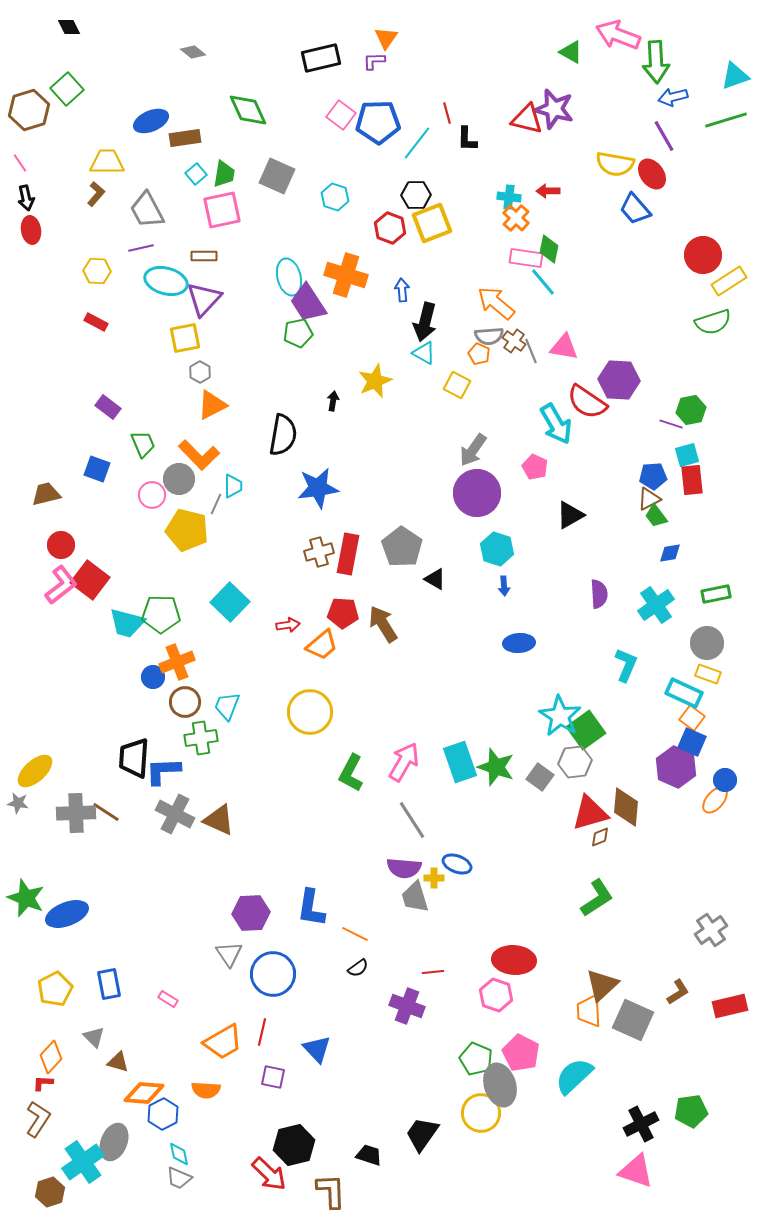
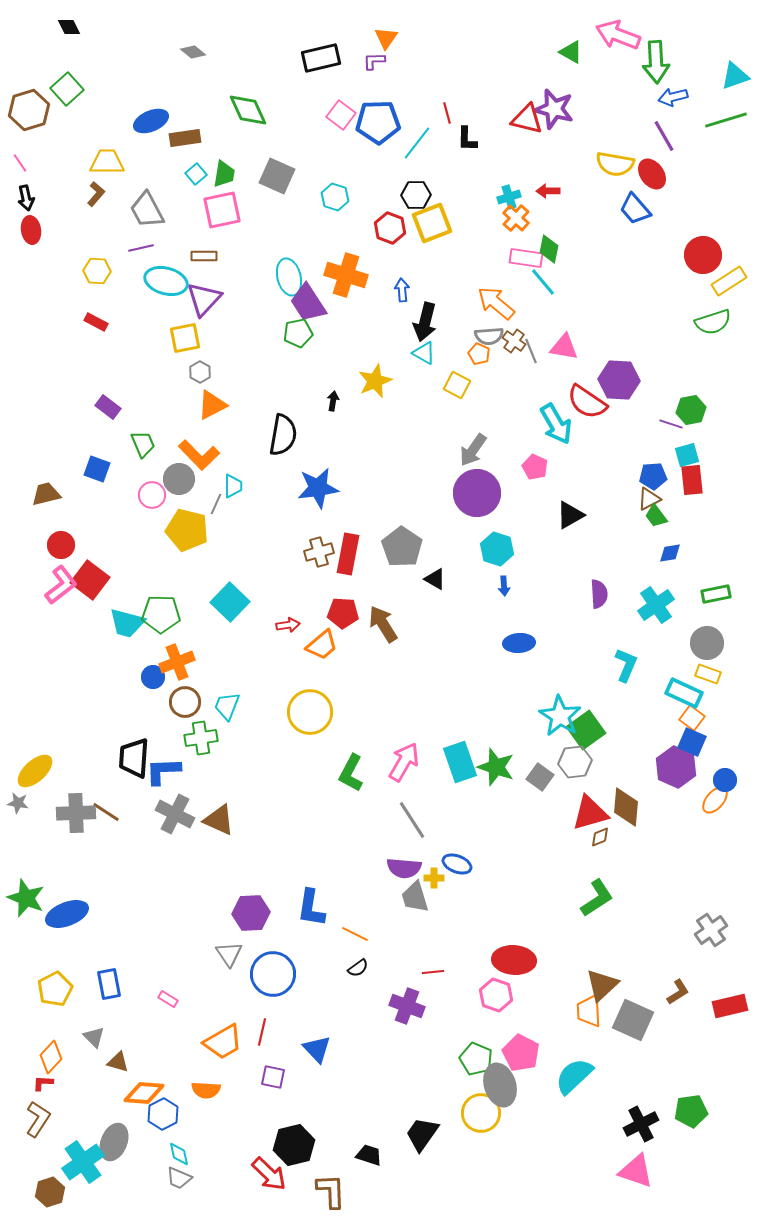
cyan cross at (509, 197): rotated 25 degrees counterclockwise
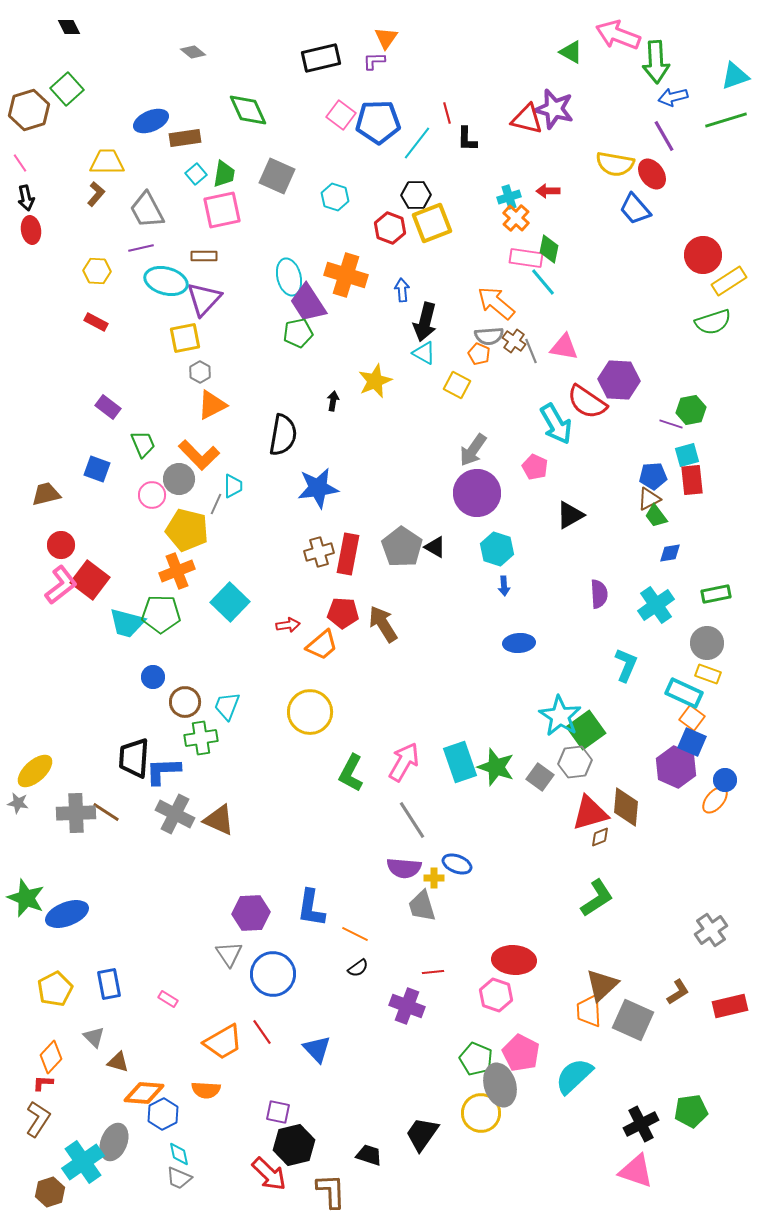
black triangle at (435, 579): moved 32 px up
orange cross at (177, 662): moved 91 px up
gray trapezoid at (415, 897): moved 7 px right, 9 px down
red line at (262, 1032): rotated 48 degrees counterclockwise
purple square at (273, 1077): moved 5 px right, 35 px down
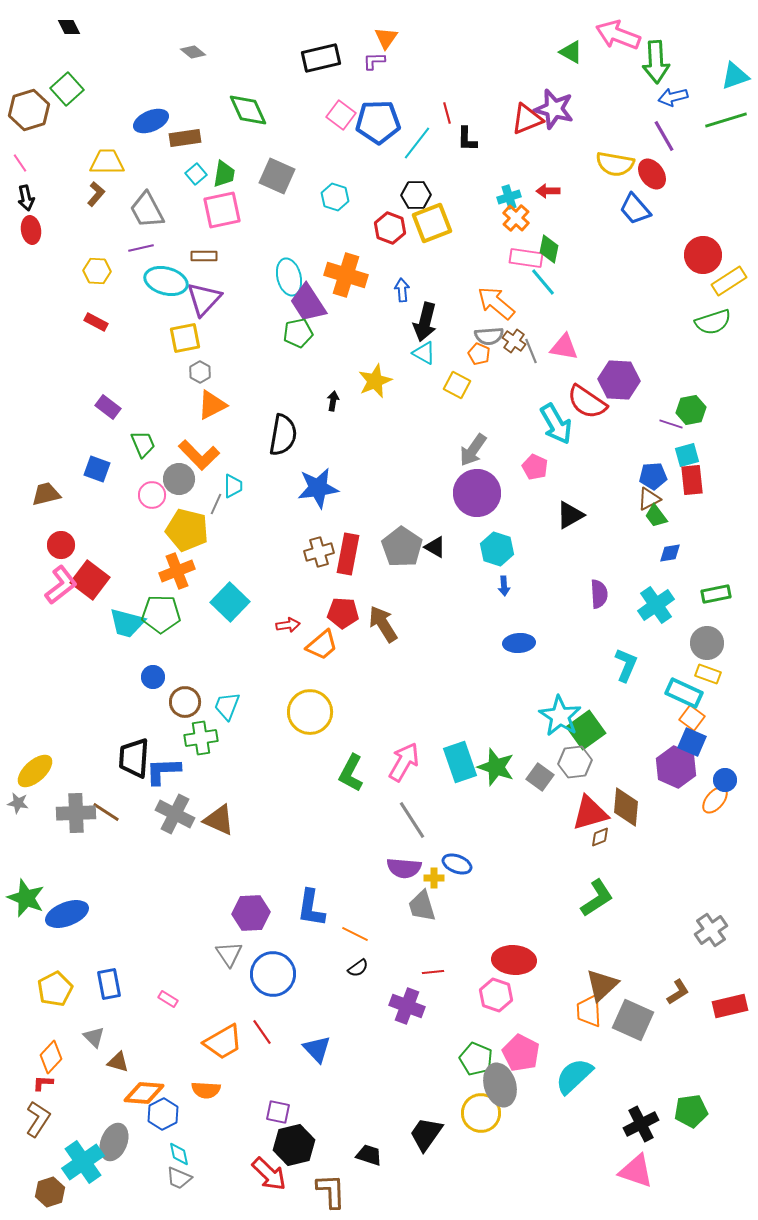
red triangle at (527, 119): rotated 36 degrees counterclockwise
black trapezoid at (422, 1134): moved 4 px right
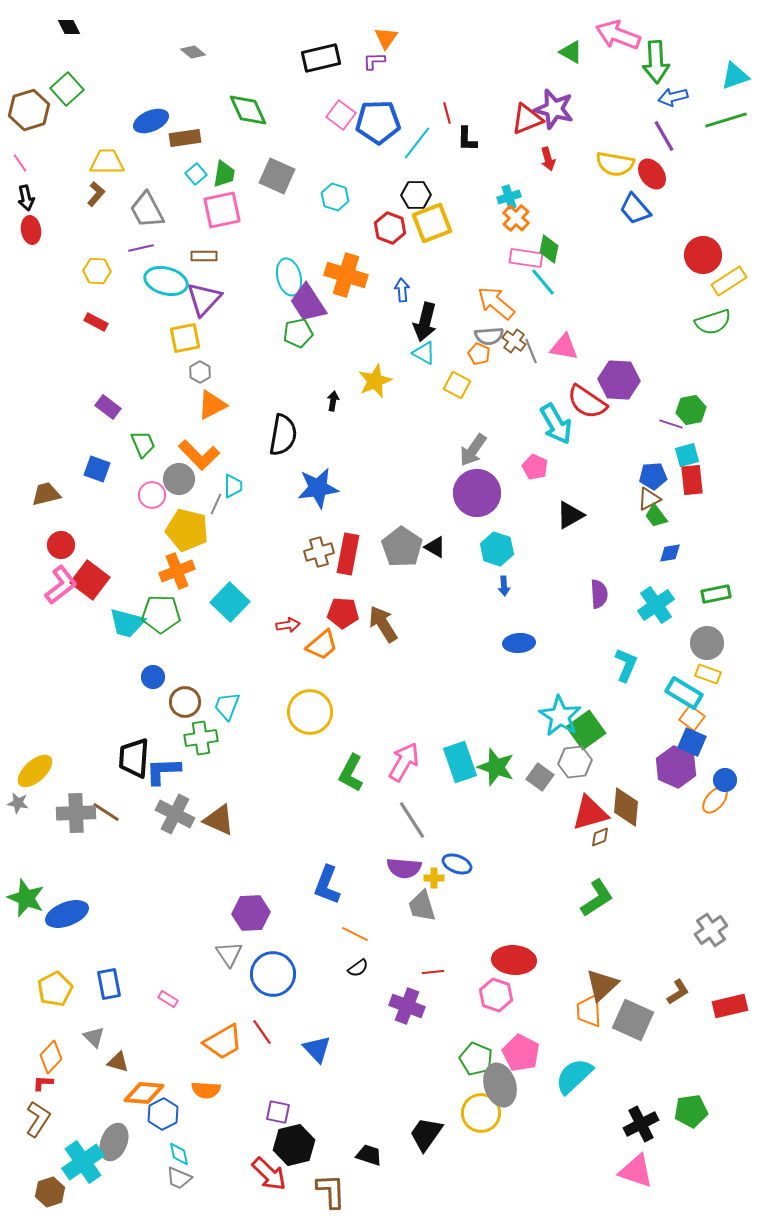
red arrow at (548, 191): moved 32 px up; rotated 105 degrees counterclockwise
cyan rectangle at (684, 693): rotated 6 degrees clockwise
blue L-shape at (311, 908): moved 16 px right, 23 px up; rotated 12 degrees clockwise
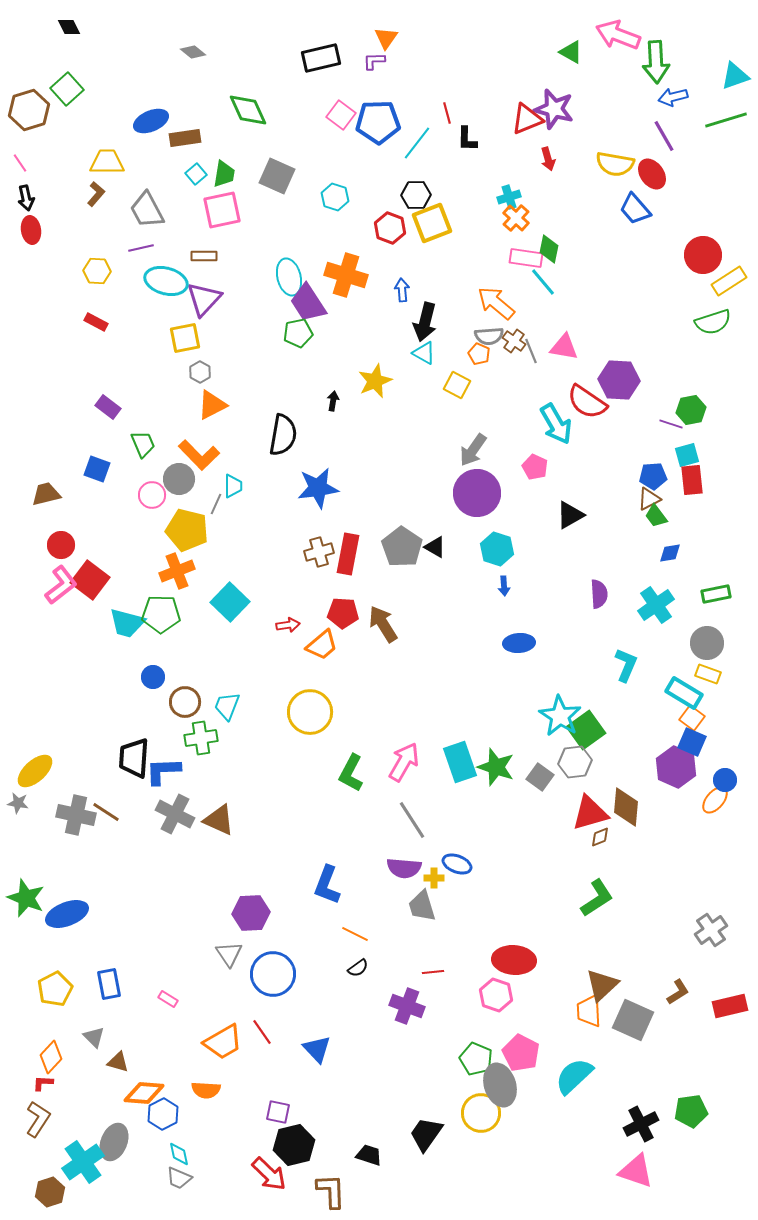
gray cross at (76, 813): moved 2 px down; rotated 15 degrees clockwise
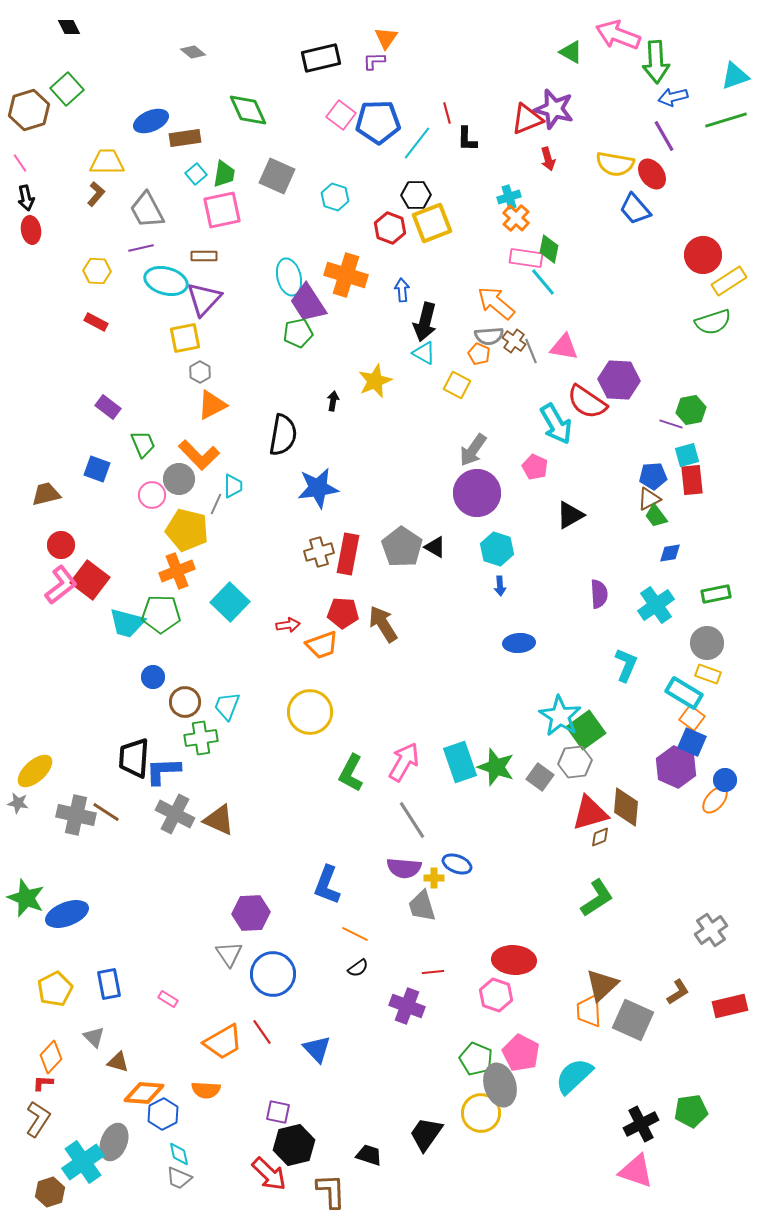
blue arrow at (504, 586): moved 4 px left
orange trapezoid at (322, 645): rotated 20 degrees clockwise
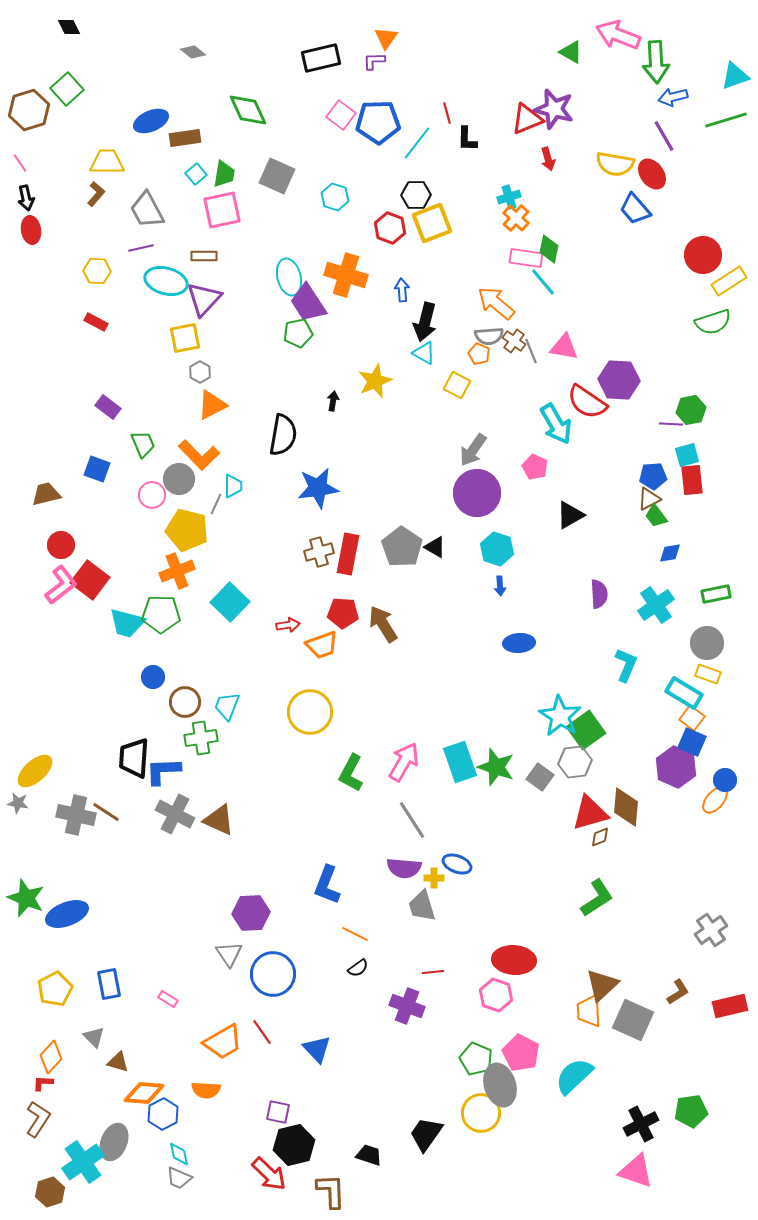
purple line at (671, 424): rotated 15 degrees counterclockwise
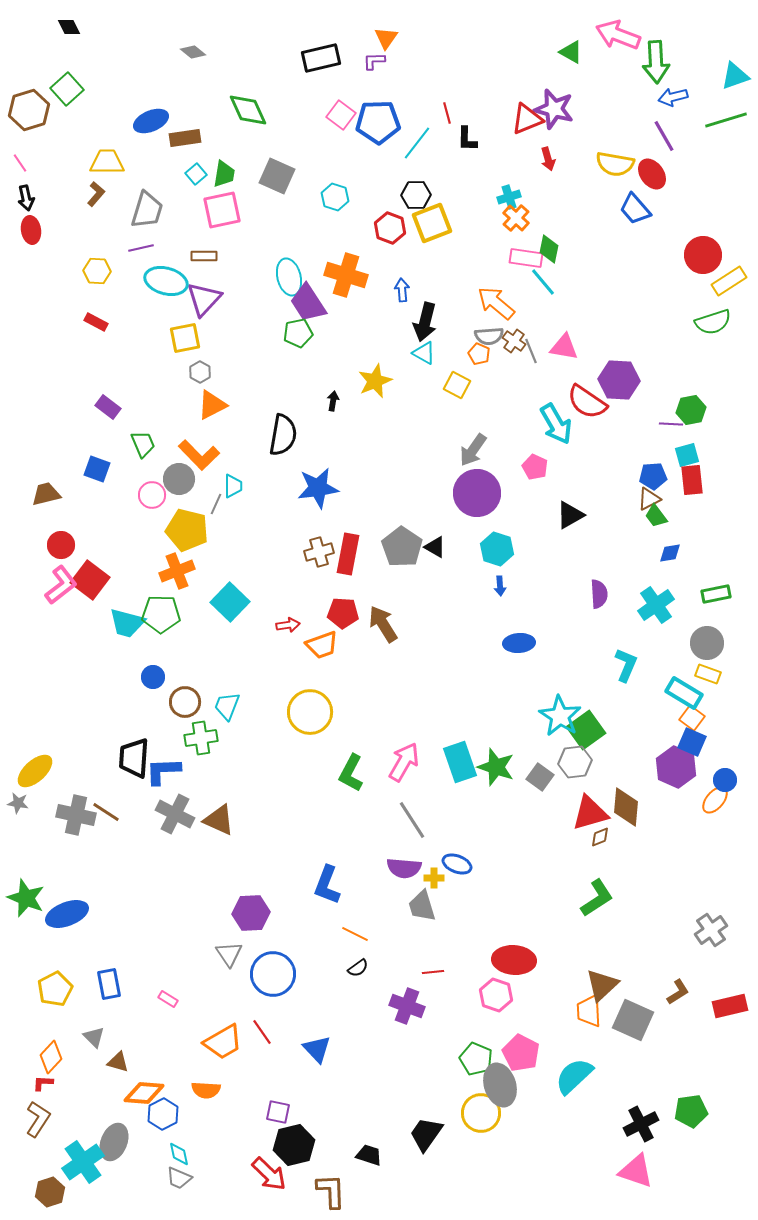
gray trapezoid at (147, 210): rotated 135 degrees counterclockwise
